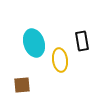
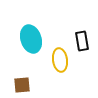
cyan ellipse: moved 3 px left, 4 px up
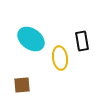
cyan ellipse: rotated 36 degrees counterclockwise
yellow ellipse: moved 2 px up
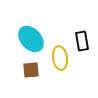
cyan ellipse: rotated 12 degrees clockwise
brown square: moved 9 px right, 15 px up
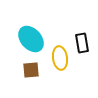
black rectangle: moved 2 px down
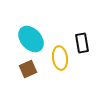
brown square: moved 3 px left, 1 px up; rotated 18 degrees counterclockwise
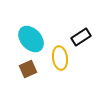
black rectangle: moved 1 px left, 6 px up; rotated 66 degrees clockwise
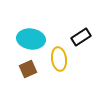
cyan ellipse: rotated 40 degrees counterclockwise
yellow ellipse: moved 1 px left, 1 px down
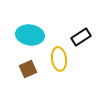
cyan ellipse: moved 1 px left, 4 px up
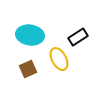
black rectangle: moved 3 px left
yellow ellipse: rotated 20 degrees counterclockwise
